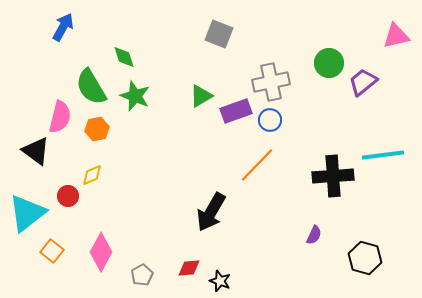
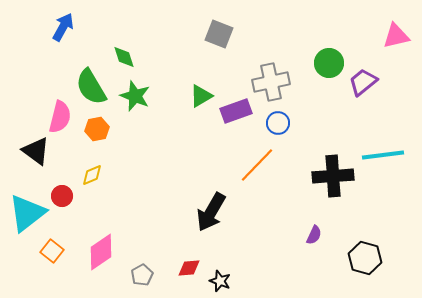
blue circle: moved 8 px right, 3 px down
red circle: moved 6 px left
pink diamond: rotated 27 degrees clockwise
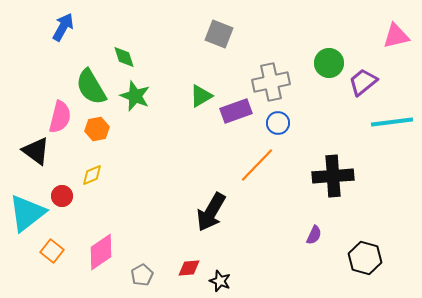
cyan line: moved 9 px right, 33 px up
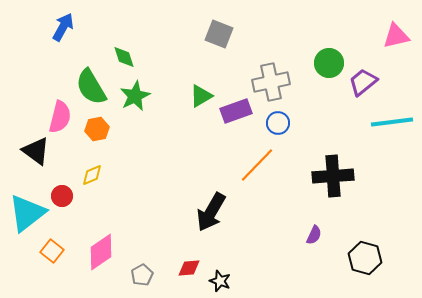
green star: rotated 24 degrees clockwise
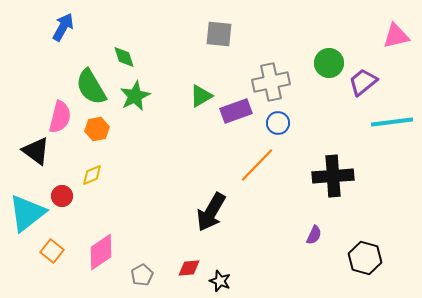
gray square: rotated 16 degrees counterclockwise
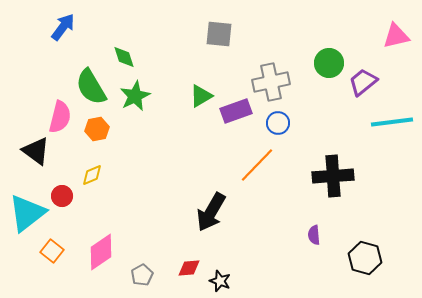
blue arrow: rotated 8 degrees clockwise
purple semicircle: rotated 150 degrees clockwise
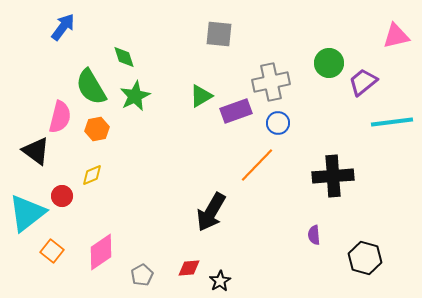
black star: rotated 20 degrees clockwise
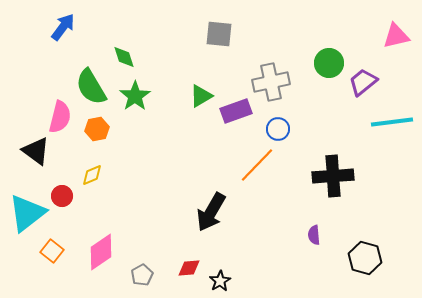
green star: rotated 8 degrees counterclockwise
blue circle: moved 6 px down
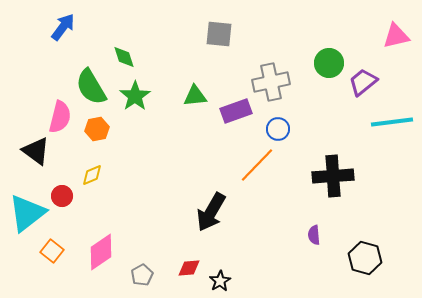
green triangle: moved 6 px left; rotated 25 degrees clockwise
